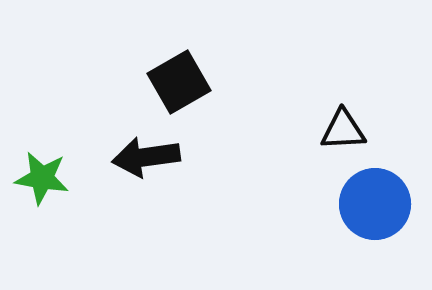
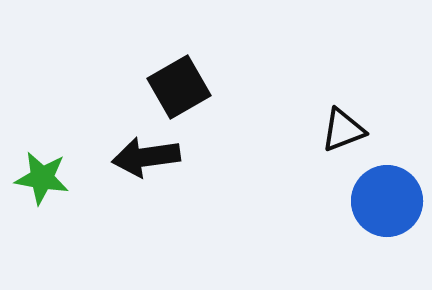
black square: moved 5 px down
black triangle: rotated 18 degrees counterclockwise
blue circle: moved 12 px right, 3 px up
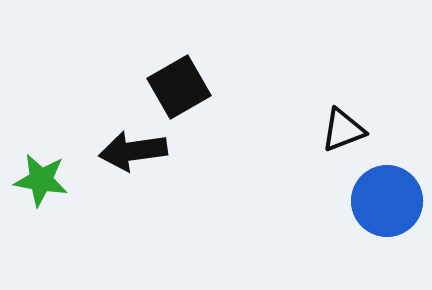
black arrow: moved 13 px left, 6 px up
green star: moved 1 px left, 2 px down
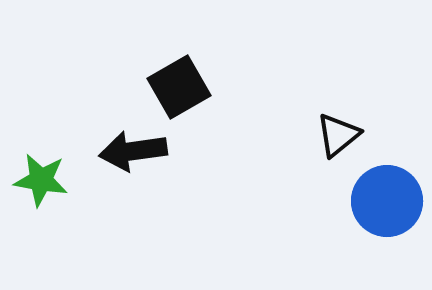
black triangle: moved 5 px left, 5 px down; rotated 18 degrees counterclockwise
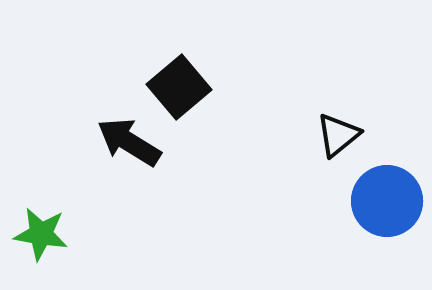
black square: rotated 10 degrees counterclockwise
black arrow: moved 4 px left, 9 px up; rotated 40 degrees clockwise
green star: moved 54 px down
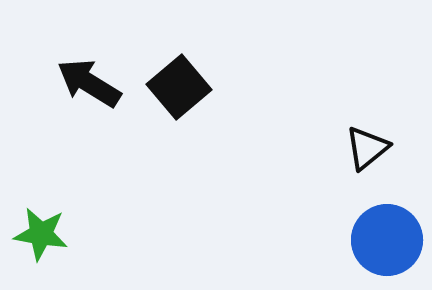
black triangle: moved 29 px right, 13 px down
black arrow: moved 40 px left, 59 px up
blue circle: moved 39 px down
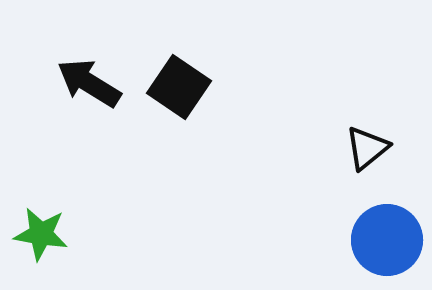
black square: rotated 16 degrees counterclockwise
